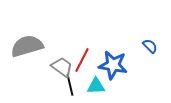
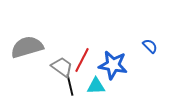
gray semicircle: moved 1 px down
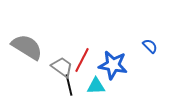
gray semicircle: rotated 48 degrees clockwise
black line: moved 1 px left
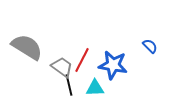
cyan triangle: moved 1 px left, 2 px down
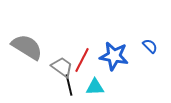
blue star: moved 1 px right, 9 px up
cyan triangle: moved 1 px up
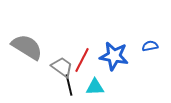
blue semicircle: rotated 56 degrees counterclockwise
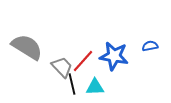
red line: moved 1 px right, 1 px down; rotated 15 degrees clockwise
gray trapezoid: rotated 10 degrees clockwise
black line: moved 3 px right, 1 px up
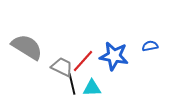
gray trapezoid: rotated 20 degrees counterclockwise
cyan triangle: moved 3 px left, 1 px down
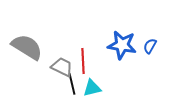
blue semicircle: rotated 49 degrees counterclockwise
blue star: moved 8 px right, 11 px up
red line: rotated 45 degrees counterclockwise
cyan triangle: rotated 12 degrees counterclockwise
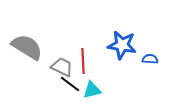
blue semicircle: moved 13 px down; rotated 63 degrees clockwise
black line: moved 2 px left; rotated 40 degrees counterclockwise
cyan triangle: moved 2 px down
